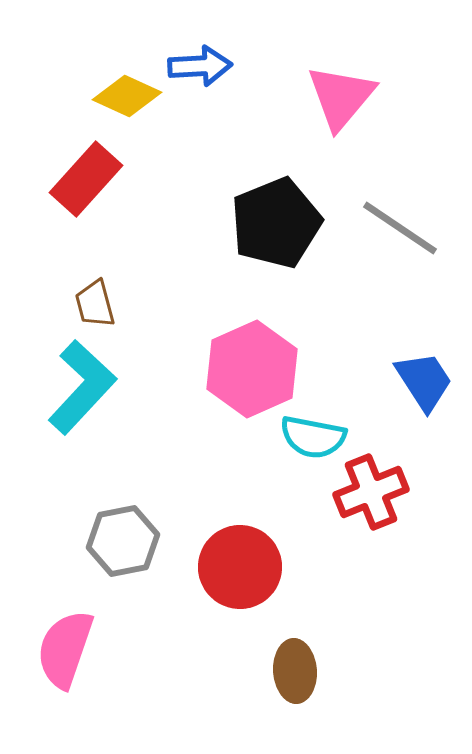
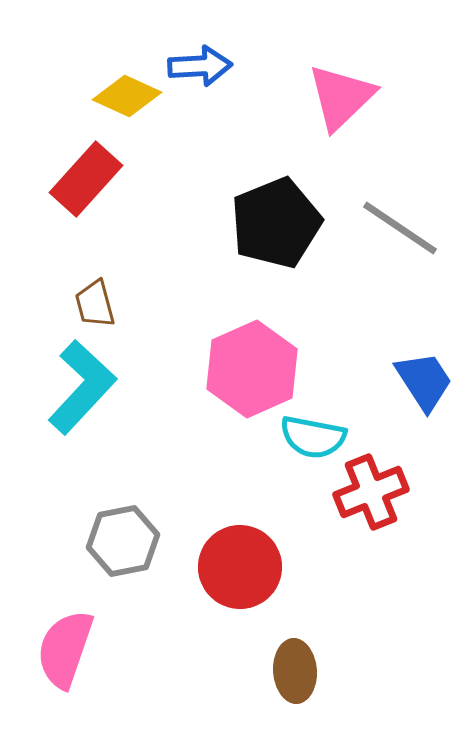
pink triangle: rotated 6 degrees clockwise
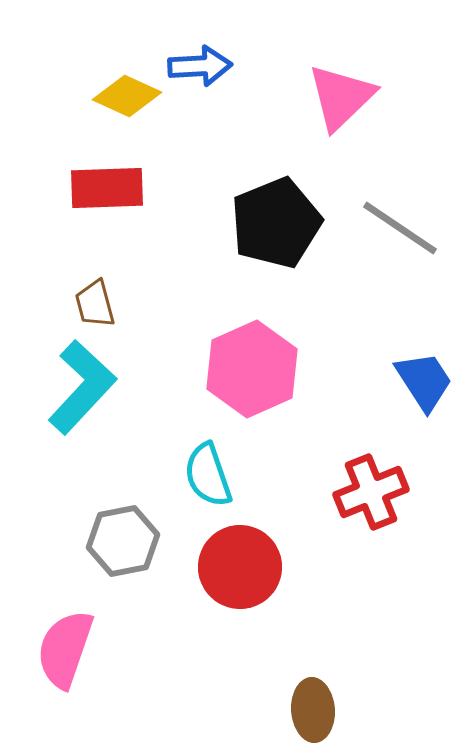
red rectangle: moved 21 px right, 9 px down; rotated 46 degrees clockwise
cyan semicircle: moved 105 px left, 38 px down; rotated 60 degrees clockwise
brown ellipse: moved 18 px right, 39 px down
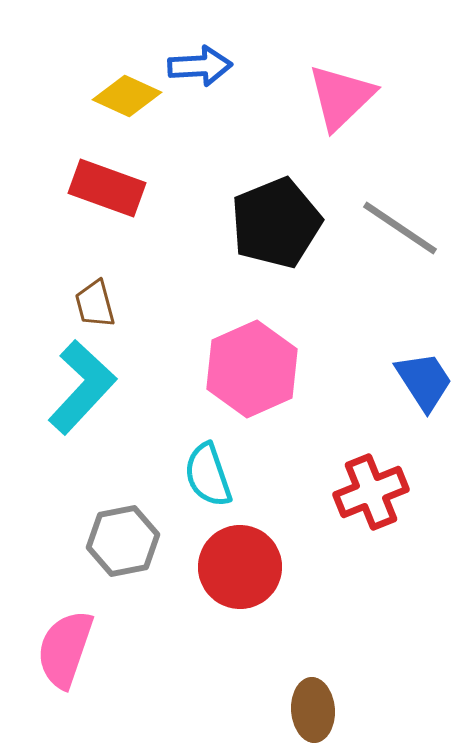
red rectangle: rotated 22 degrees clockwise
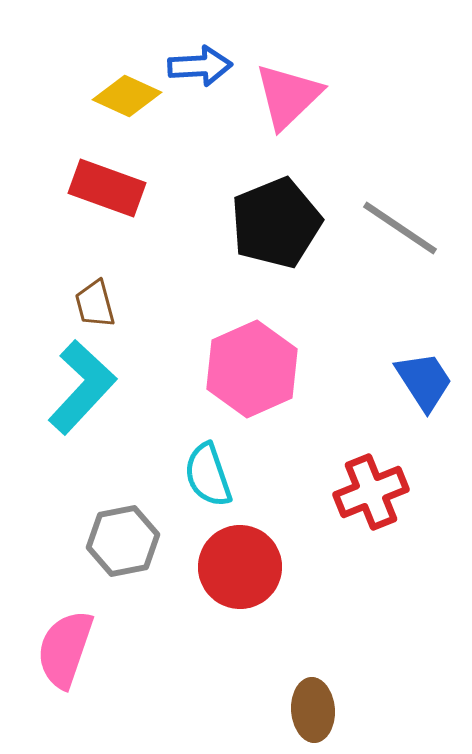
pink triangle: moved 53 px left, 1 px up
